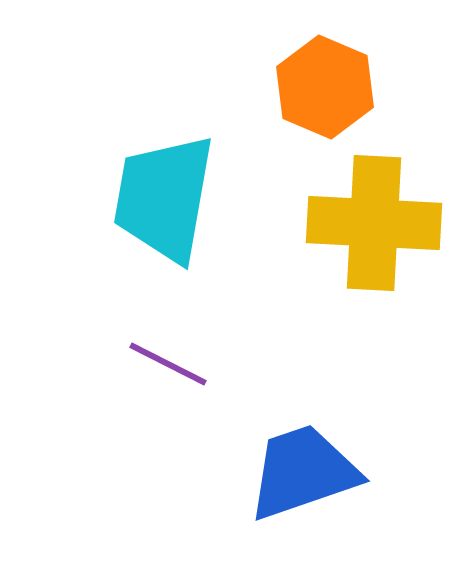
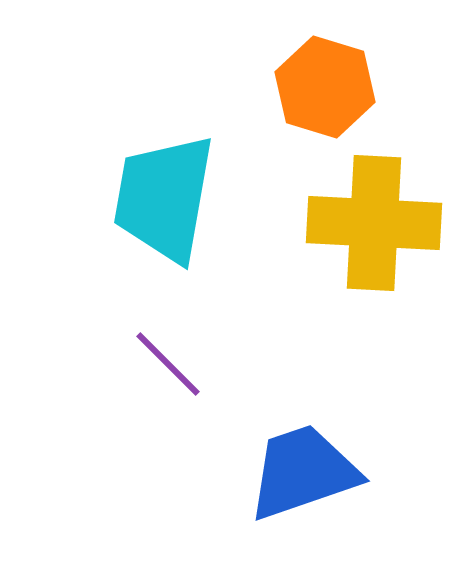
orange hexagon: rotated 6 degrees counterclockwise
purple line: rotated 18 degrees clockwise
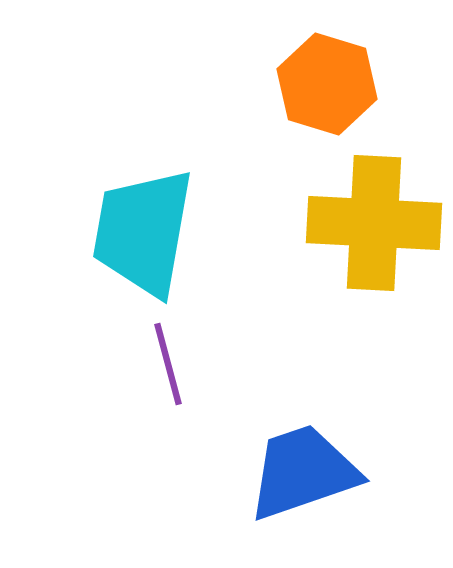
orange hexagon: moved 2 px right, 3 px up
cyan trapezoid: moved 21 px left, 34 px down
purple line: rotated 30 degrees clockwise
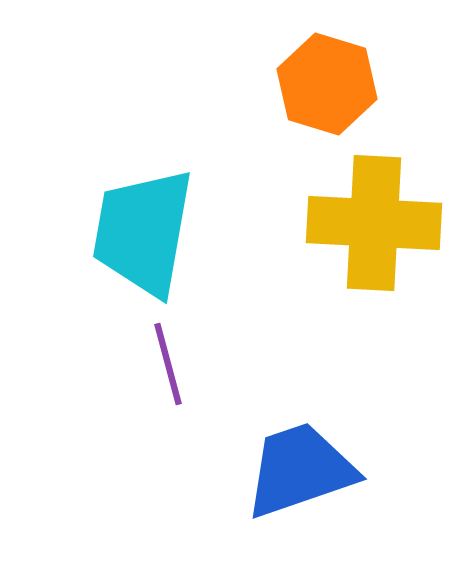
blue trapezoid: moved 3 px left, 2 px up
